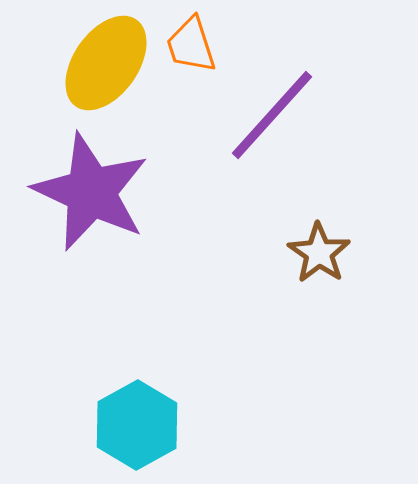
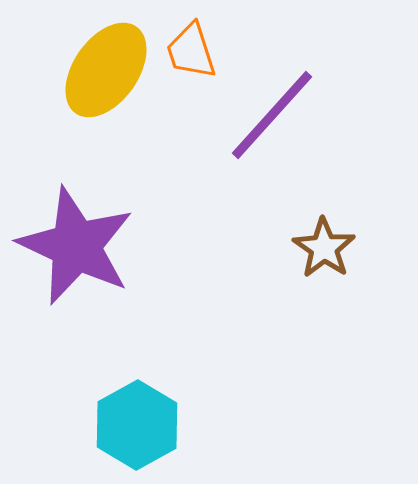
orange trapezoid: moved 6 px down
yellow ellipse: moved 7 px down
purple star: moved 15 px left, 54 px down
brown star: moved 5 px right, 5 px up
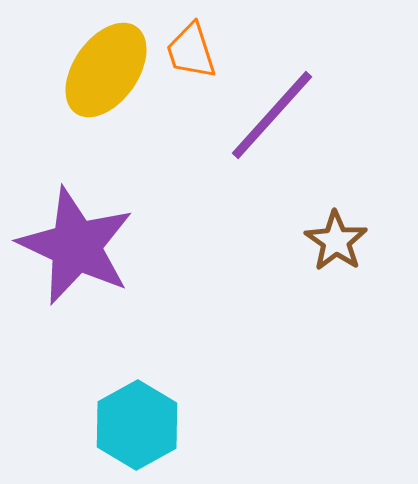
brown star: moved 12 px right, 7 px up
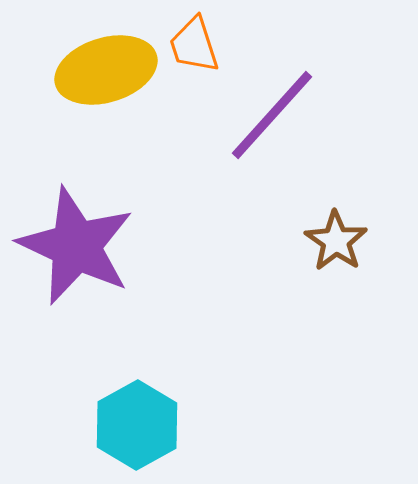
orange trapezoid: moved 3 px right, 6 px up
yellow ellipse: rotated 38 degrees clockwise
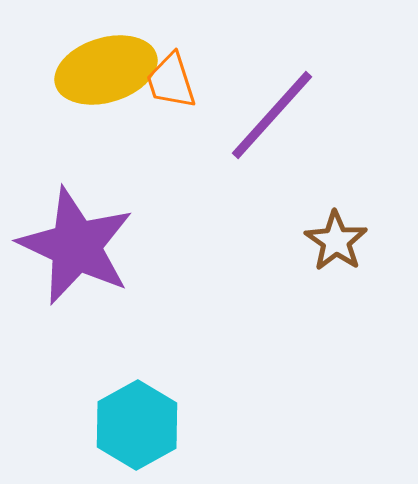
orange trapezoid: moved 23 px left, 36 px down
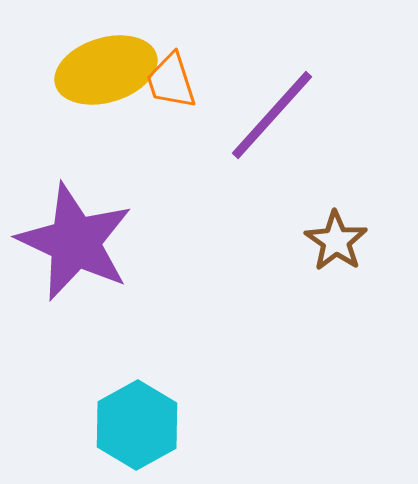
purple star: moved 1 px left, 4 px up
